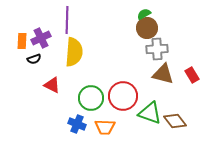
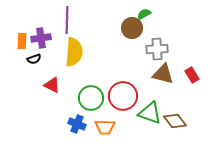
brown circle: moved 15 px left
purple cross: rotated 18 degrees clockwise
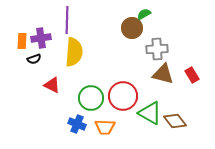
green triangle: rotated 10 degrees clockwise
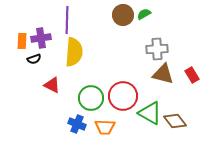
brown circle: moved 9 px left, 13 px up
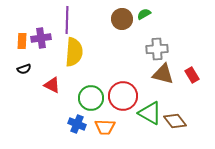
brown circle: moved 1 px left, 4 px down
black semicircle: moved 10 px left, 10 px down
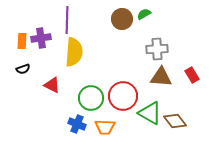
black semicircle: moved 1 px left
brown triangle: moved 2 px left, 3 px down; rotated 10 degrees counterclockwise
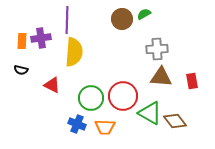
black semicircle: moved 2 px left, 1 px down; rotated 32 degrees clockwise
red rectangle: moved 6 px down; rotated 21 degrees clockwise
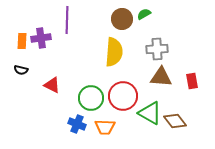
yellow semicircle: moved 40 px right
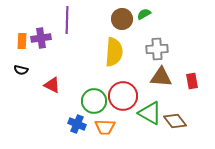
green circle: moved 3 px right, 3 px down
